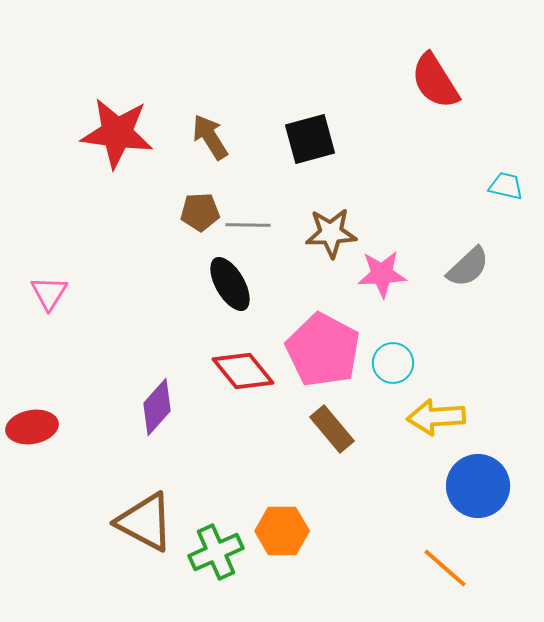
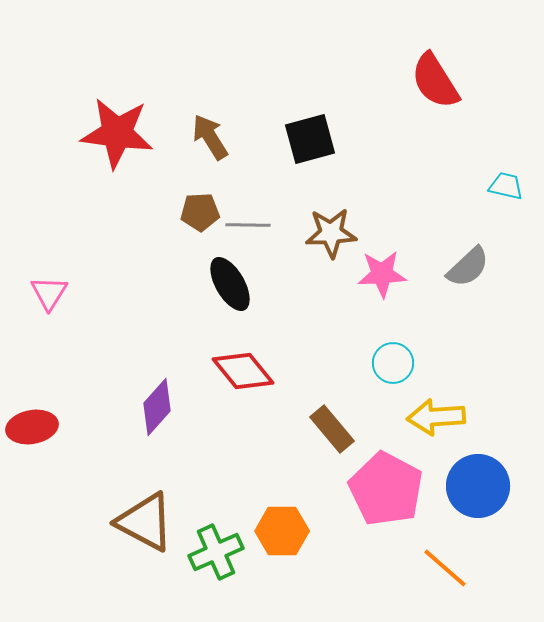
pink pentagon: moved 63 px right, 139 px down
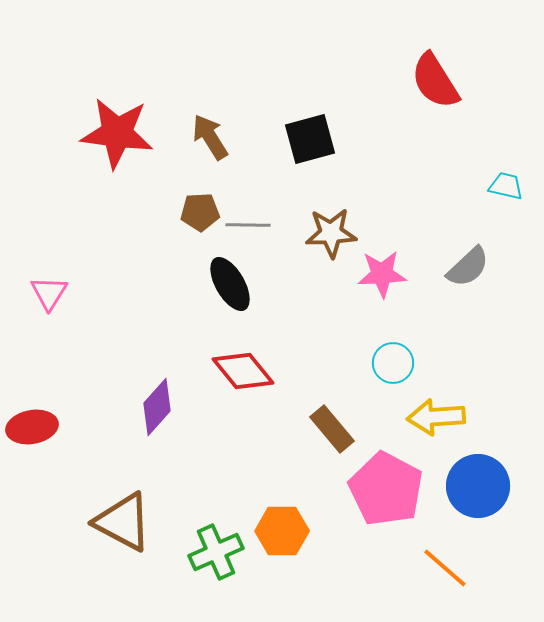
brown triangle: moved 22 px left
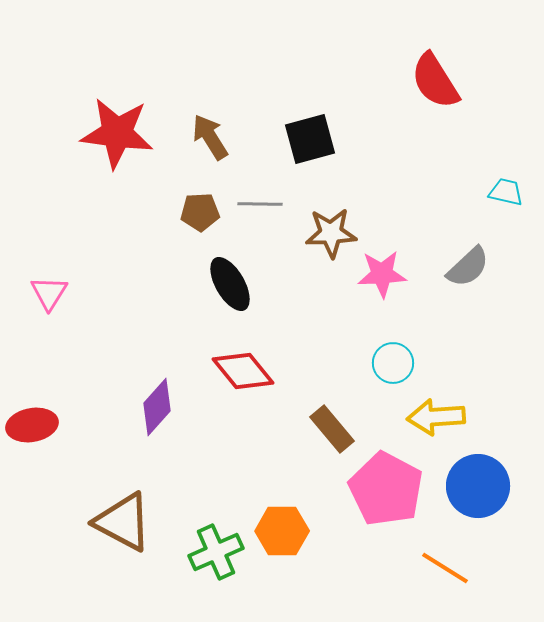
cyan trapezoid: moved 6 px down
gray line: moved 12 px right, 21 px up
red ellipse: moved 2 px up
orange line: rotated 9 degrees counterclockwise
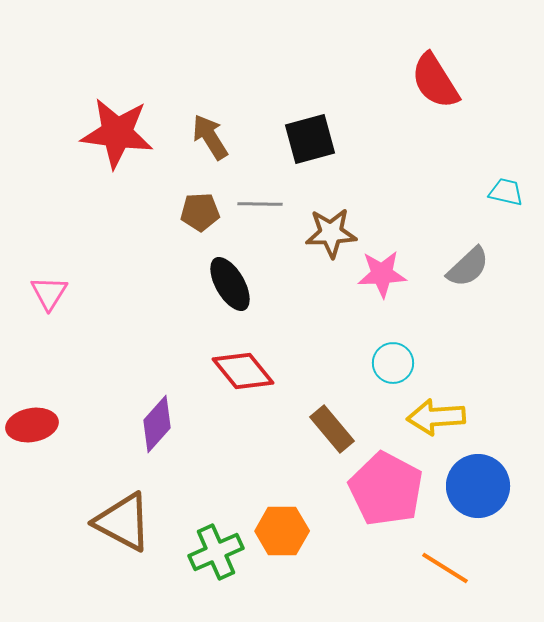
purple diamond: moved 17 px down
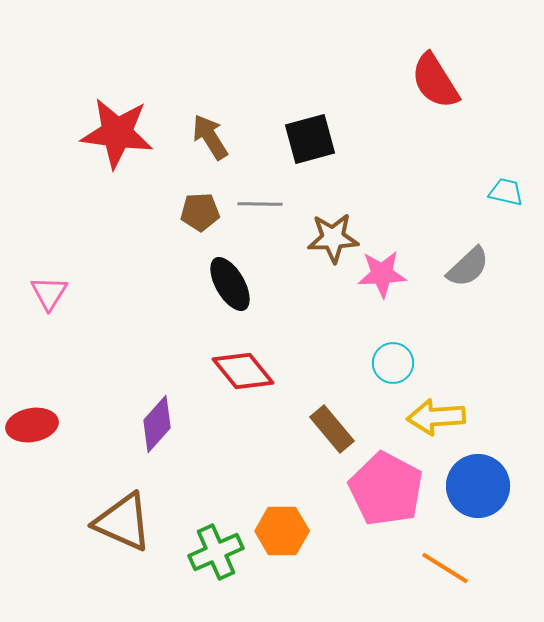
brown star: moved 2 px right, 5 px down
brown triangle: rotated 4 degrees counterclockwise
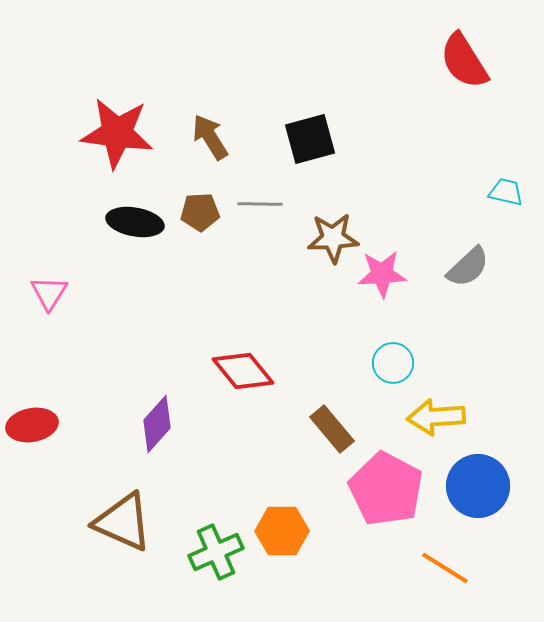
red semicircle: moved 29 px right, 20 px up
black ellipse: moved 95 px left, 62 px up; rotated 50 degrees counterclockwise
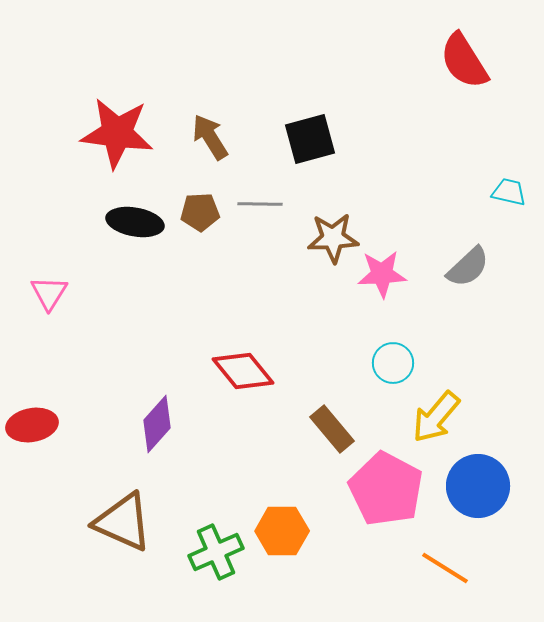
cyan trapezoid: moved 3 px right
yellow arrow: rotated 46 degrees counterclockwise
